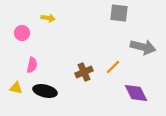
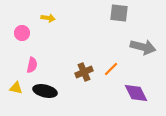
orange line: moved 2 px left, 2 px down
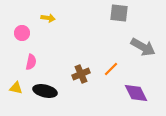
gray arrow: rotated 15 degrees clockwise
pink semicircle: moved 1 px left, 3 px up
brown cross: moved 3 px left, 2 px down
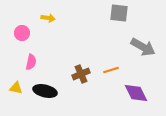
orange line: moved 1 px down; rotated 28 degrees clockwise
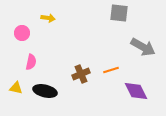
purple diamond: moved 2 px up
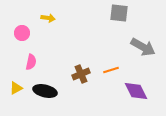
yellow triangle: rotated 40 degrees counterclockwise
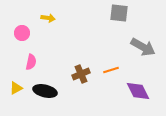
purple diamond: moved 2 px right
